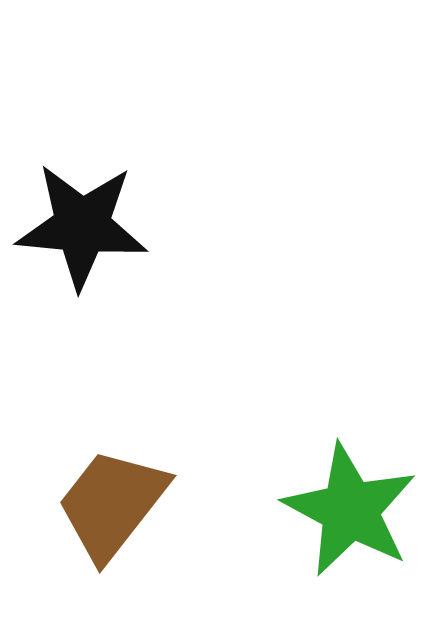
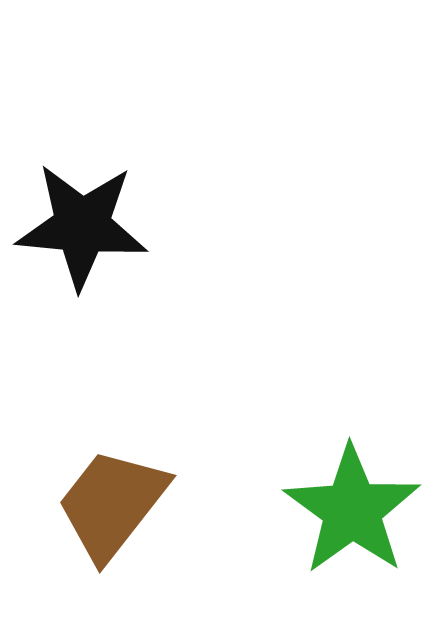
green star: moved 2 px right; rotated 8 degrees clockwise
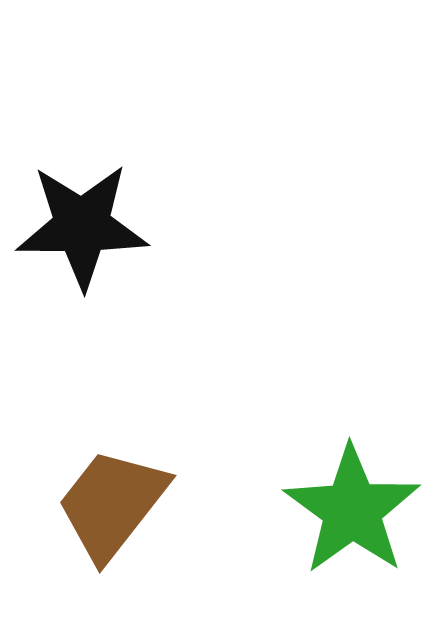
black star: rotated 5 degrees counterclockwise
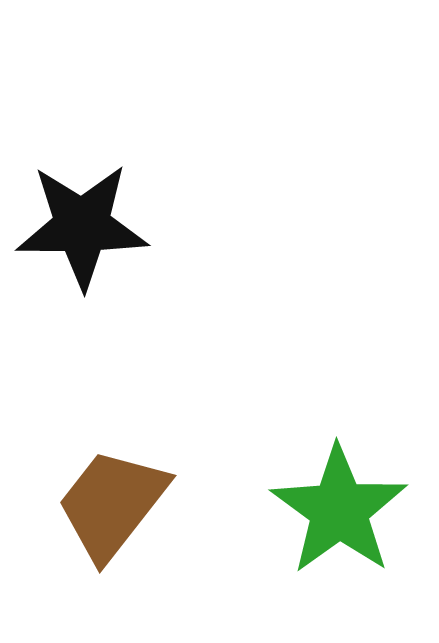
green star: moved 13 px left
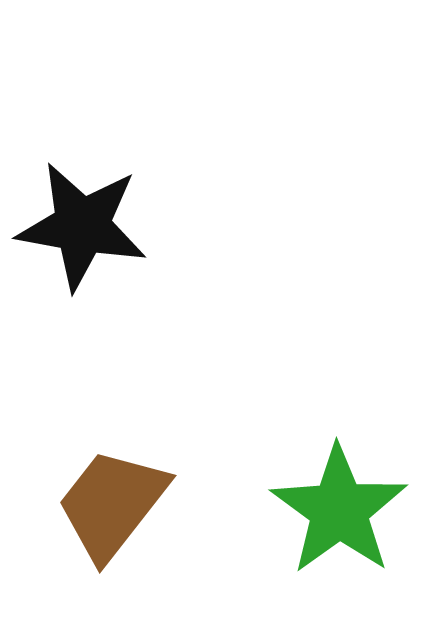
black star: rotated 10 degrees clockwise
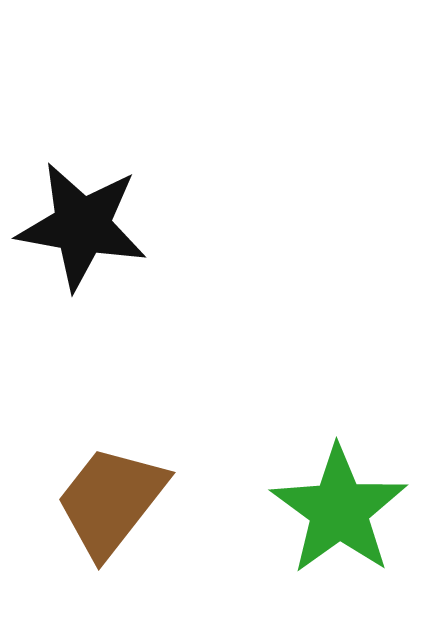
brown trapezoid: moved 1 px left, 3 px up
